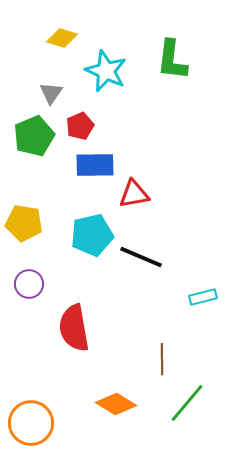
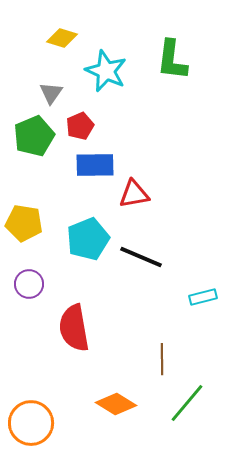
cyan pentagon: moved 4 px left, 4 px down; rotated 9 degrees counterclockwise
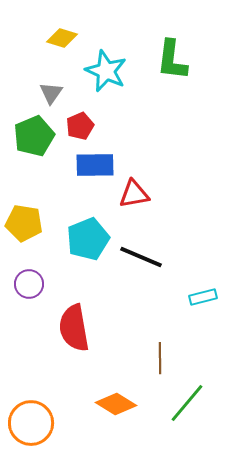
brown line: moved 2 px left, 1 px up
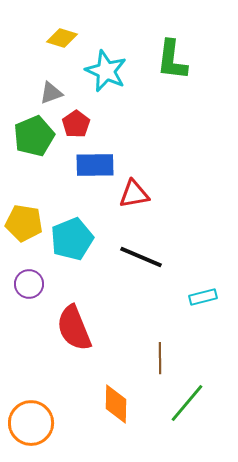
gray triangle: rotated 35 degrees clockwise
red pentagon: moved 4 px left, 2 px up; rotated 12 degrees counterclockwise
cyan pentagon: moved 16 px left
red semicircle: rotated 12 degrees counterclockwise
orange diamond: rotated 60 degrees clockwise
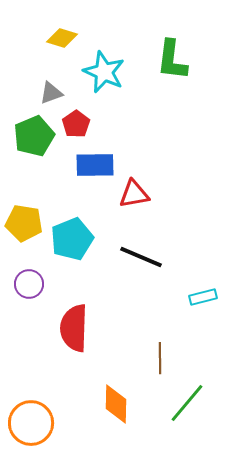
cyan star: moved 2 px left, 1 px down
red semicircle: rotated 24 degrees clockwise
